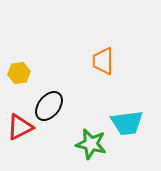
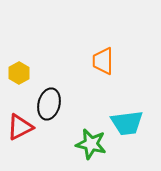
yellow hexagon: rotated 20 degrees counterclockwise
black ellipse: moved 2 px up; rotated 24 degrees counterclockwise
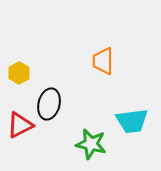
cyan trapezoid: moved 5 px right, 2 px up
red triangle: moved 2 px up
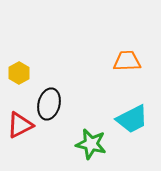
orange trapezoid: moved 24 px right; rotated 88 degrees clockwise
cyan trapezoid: moved 2 px up; rotated 20 degrees counterclockwise
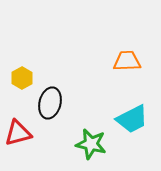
yellow hexagon: moved 3 px right, 5 px down
black ellipse: moved 1 px right, 1 px up
red triangle: moved 2 px left, 8 px down; rotated 12 degrees clockwise
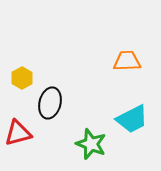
green star: rotated 8 degrees clockwise
